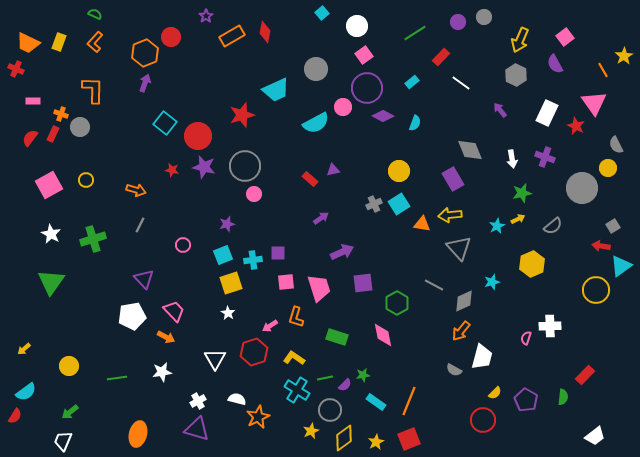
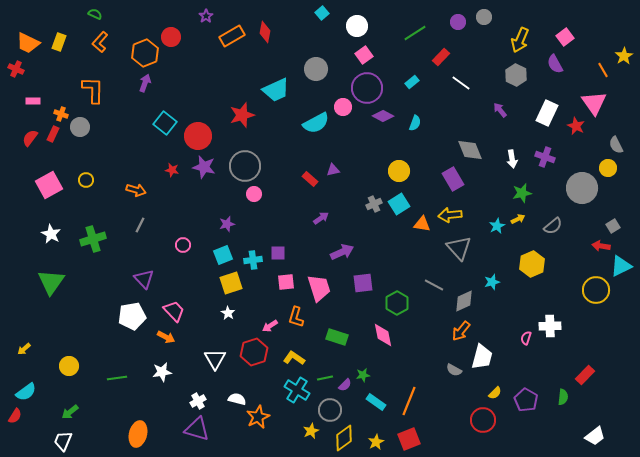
orange L-shape at (95, 42): moved 5 px right
cyan triangle at (621, 266): rotated 10 degrees clockwise
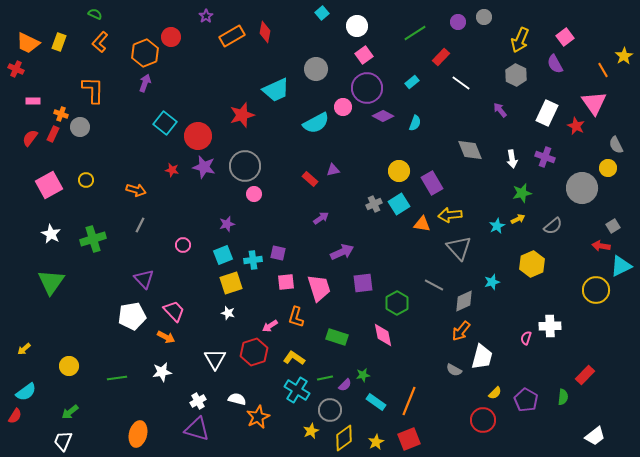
purple rectangle at (453, 179): moved 21 px left, 4 px down
purple square at (278, 253): rotated 14 degrees clockwise
white star at (228, 313): rotated 16 degrees counterclockwise
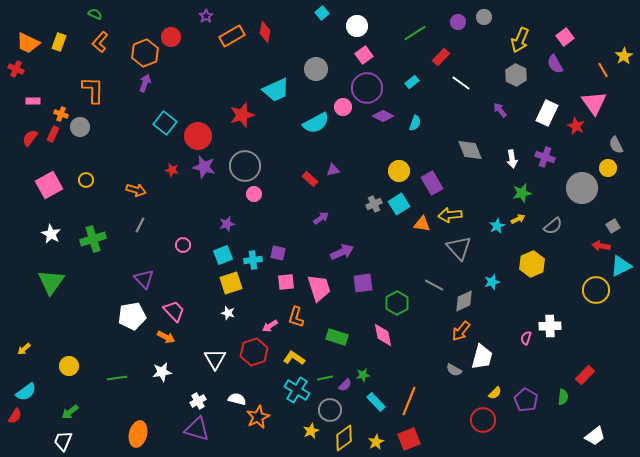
cyan rectangle at (376, 402): rotated 12 degrees clockwise
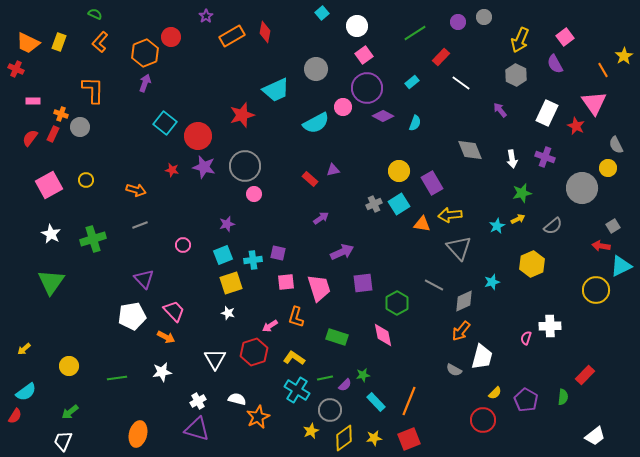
gray line at (140, 225): rotated 42 degrees clockwise
yellow star at (376, 442): moved 2 px left, 4 px up; rotated 21 degrees clockwise
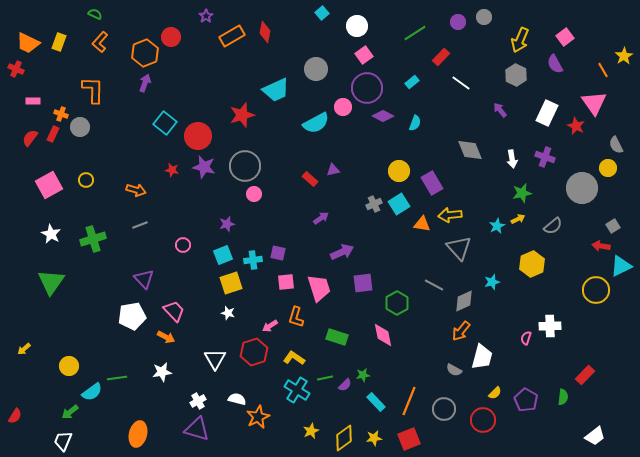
cyan semicircle at (26, 392): moved 66 px right
gray circle at (330, 410): moved 114 px right, 1 px up
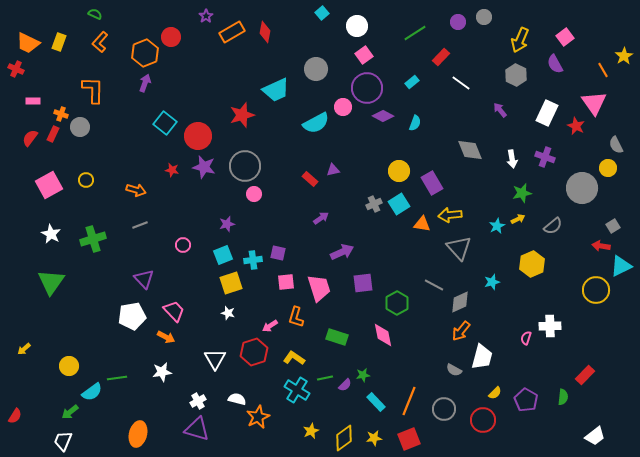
orange rectangle at (232, 36): moved 4 px up
gray diamond at (464, 301): moved 4 px left, 1 px down
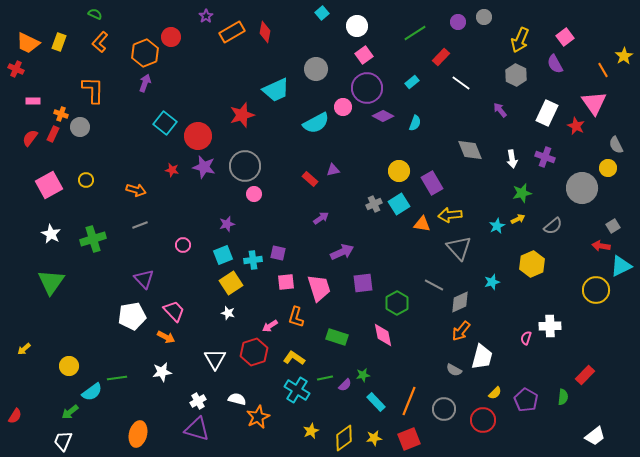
yellow square at (231, 283): rotated 15 degrees counterclockwise
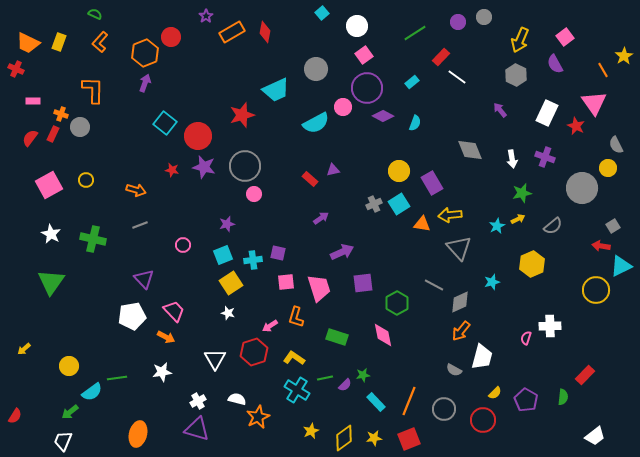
white line at (461, 83): moved 4 px left, 6 px up
green cross at (93, 239): rotated 30 degrees clockwise
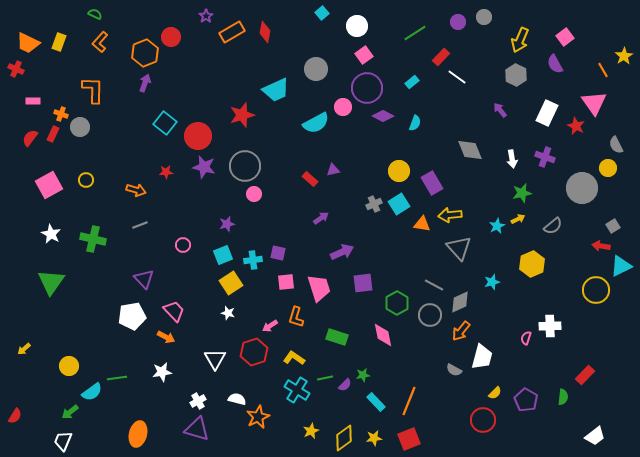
red star at (172, 170): moved 6 px left, 2 px down; rotated 16 degrees counterclockwise
gray circle at (444, 409): moved 14 px left, 94 px up
